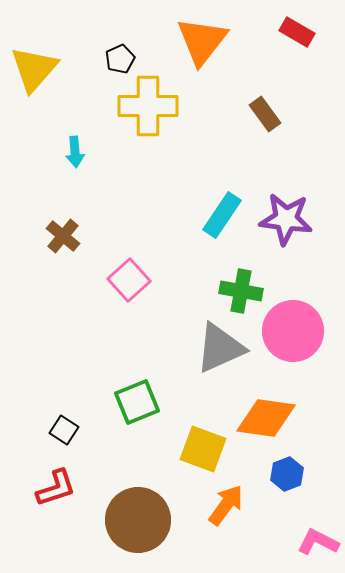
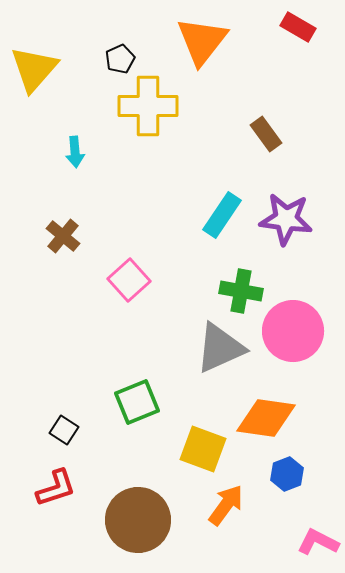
red rectangle: moved 1 px right, 5 px up
brown rectangle: moved 1 px right, 20 px down
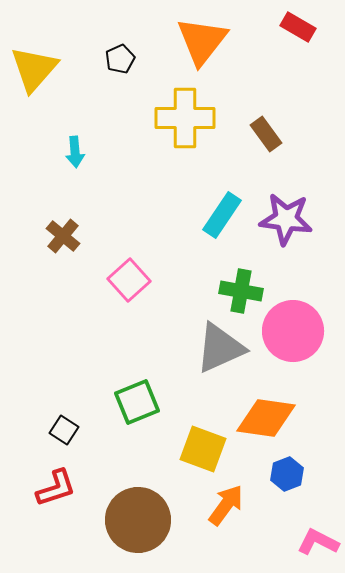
yellow cross: moved 37 px right, 12 px down
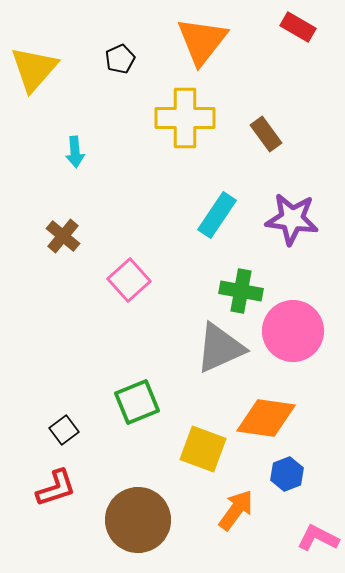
cyan rectangle: moved 5 px left
purple star: moved 6 px right
black square: rotated 20 degrees clockwise
orange arrow: moved 10 px right, 5 px down
pink L-shape: moved 4 px up
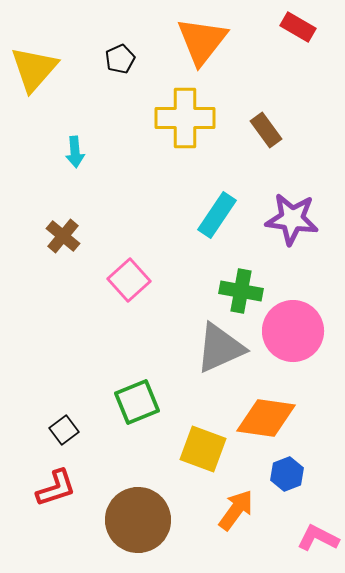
brown rectangle: moved 4 px up
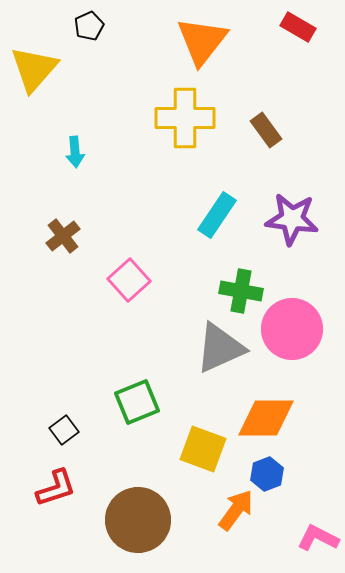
black pentagon: moved 31 px left, 33 px up
brown cross: rotated 12 degrees clockwise
pink circle: moved 1 px left, 2 px up
orange diamond: rotated 8 degrees counterclockwise
blue hexagon: moved 20 px left
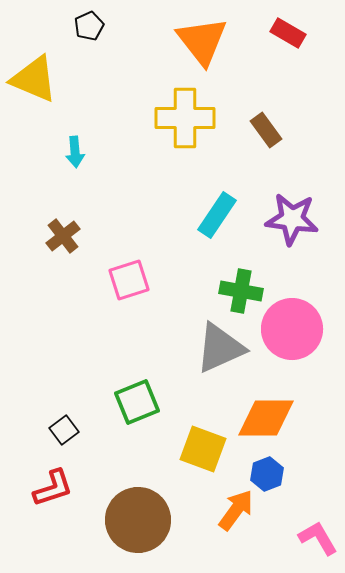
red rectangle: moved 10 px left, 6 px down
orange triangle: rotated 16 degrees counterclockwise
yellow triangle: moved 10 px down; rotated 48 degrees counterclockwise
pink square: rotated 24 degrees clockwise
red L-shape: moved 3 px left
pink L-shape: rotated 33 degrees clockwise
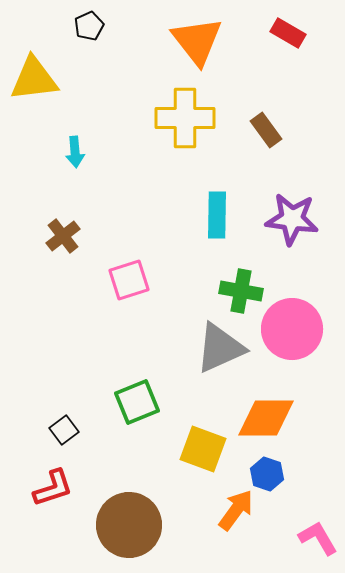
orange triangle: moved 5 px left
yellow triangle: rotated 30 degrees counterclockwise
cyan rectangle: rotated 33 degrees counterclockwise
blue hexagon: rotated 20 degrees counterclockwise
brown circle: moved 9 px left, 5 px down
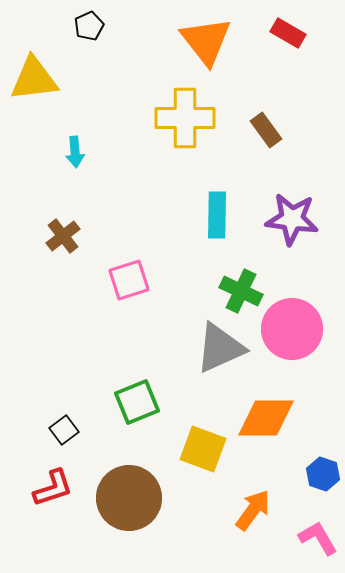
orange triangle: moved 9 px right
green cross: rotated 15 degrees clockwise
blue hexagon: moved 56 px right
orange arrow: moved 17 px right
brown circle: moved 27 px up
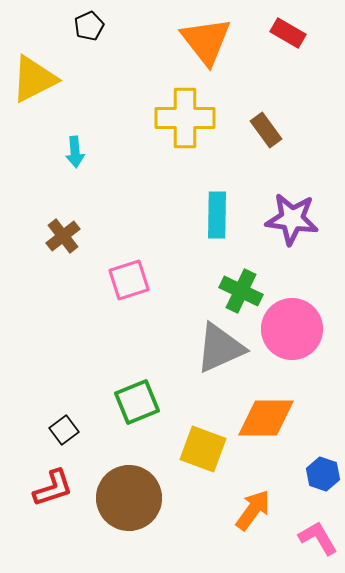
yellow triangle: rotated 20 degrees counterclockwise
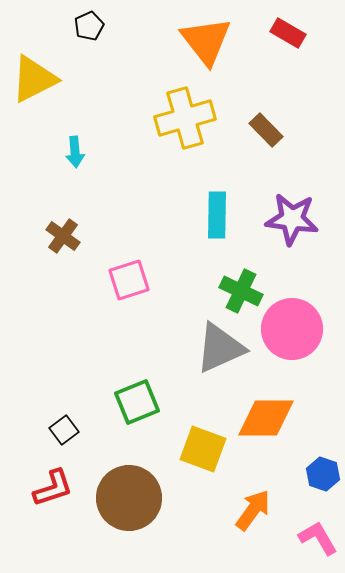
yellow cross: rotated 16 degrees counterclockwise
brown rectangle: rotated 8 degrees counterclockwise
brown cross: rotated 16 degrees counterclockwise
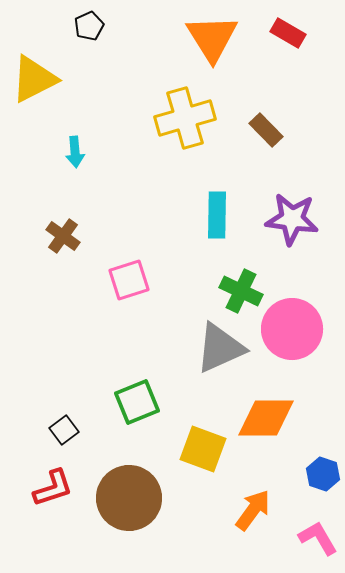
orange triangle: moved 6 px right, 3 px up; rotated 6 degrees clockwise
